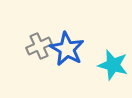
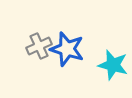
blue star: rotated 12 degrees counterclockwise
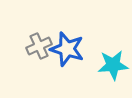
cyan star: rotated 20 degrees counterclockwise
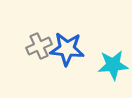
blue star: rotated 12 degrees counterclockwise
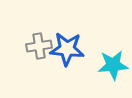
gray cross: rotated 15 degrees clockwise
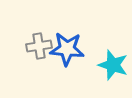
cyan star: rotated 24 degrees clockwise
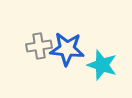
cyan star: moved 11 px left
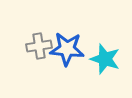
cyan star: moved 3 px right, 6 px up
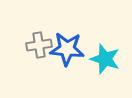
gray cross: moved 1 px up
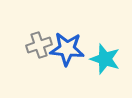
gray cross: rotated 10 degrees counterclockwise
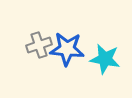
cyan star: rotated 8 degrees counterclockwise
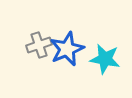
blue star: rotated 28 degrees counterclockwise
